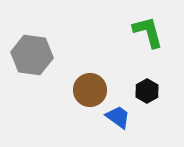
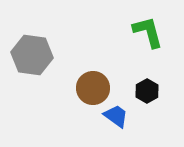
brown circle: moved 3 px right, 2 px up
blue trapezoid: moved 2 px left, 1 px up
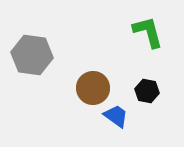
black hexagon: rotated 20 degrees counterclockwise
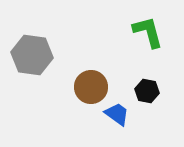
brown circle: moved 2 px left, 1 px up
blue trapezoid: moved 1 px right, 2 px up
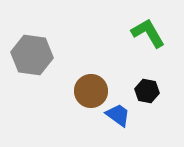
green L-shape: moved 1 px down; rotated 15 degrees counterclockwise
brown circle: moved 4 px down
blue trapezoid: moved 1 px right, 1 px down
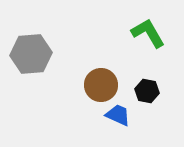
gray hexagon: moved 1 px left, 1 px up; rotated 12 degrees counterclockwise
brown circle: moved 10 px right, 6 px up
blue trapezoid: rotated 12 degrees counterclockwise
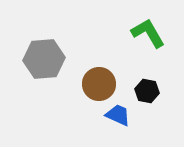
gray hexagon: moved 13 px right, 5 px down
brown circle: moved 2 px left, 1 px up
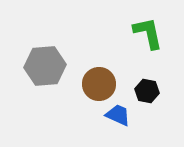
green L-shape: rotated 18 degrees clockwise
gray hexagon: moved 1 px right, 7 px down
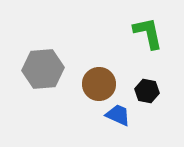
gray hexagon: moved 2 px left, 3 px down
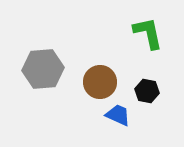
brown circle: moved 1 px right, 2 px up
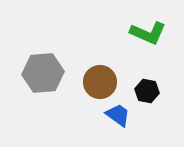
green L-shape: rotated 126 degrees clockwise
gray hexagon: moved 4 px down
blue trapezoid: rotated 12 degrees clockwise
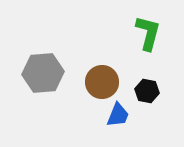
green L-shape: rotated 99 degrees counterclockwise
brown circle: moved 2 px right
blue trapezoid: rotated 76 degrees clockwise
